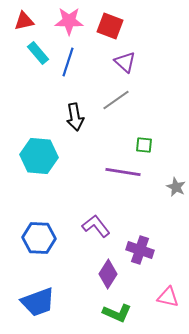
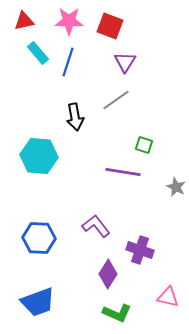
purple triangle: rotated 20 degrees clockwise
green square: rotated 12 degrees clockwise
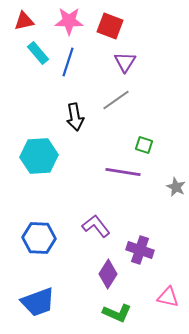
cyan hexagon: rotated 9 degrees counterclockwise
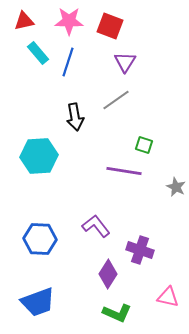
purple line: moved 1 px right, 1 px up
blue hexagon: moved 1 px right, 1 px down
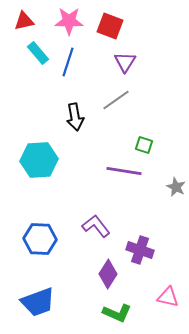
cyan hexagon: moved 4 px down
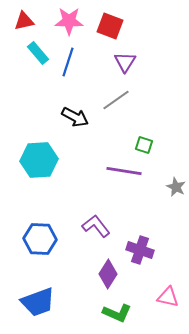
black arrow: rotated 52 degrees counterclockwise
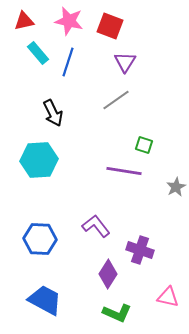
pink star: rotated 12 degrees clockwise
black arrow: moved 22 px left, 4 px up; rotated 36 degrees clockwise
gray star: rotated 18 degrees clockwise
blue trapezoid: moved 7 px right, 2 px up; rotated 132 degrees counterclockwise
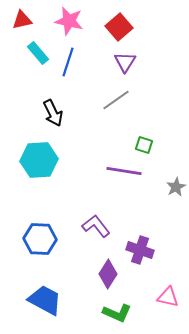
red triangle: moved 2 px left, 1 px up
red square: moved 9 px right, 1 px down; rotated 28 degrees clockwise
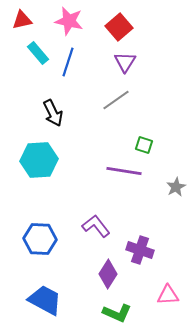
pink triangle: moved 2 px up; rotated 15 degrees counterclockwise
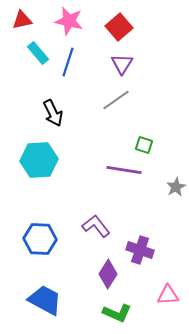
purple triangle: moved 3 px left, 2 px down
purple line: moved 1 px up
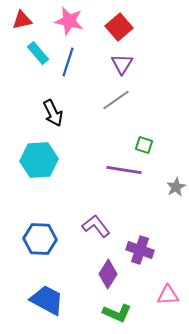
blue trapezoid: moved 2 px right
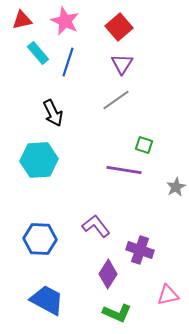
pink star: moved 4 px left; rotated 12 degrees clockwise
pink triangle: rotated 10 degrees counterclockwise
